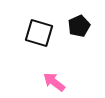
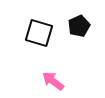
pink arrow: moved 1 px left, 1 px up
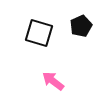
black pentagon: moved 2 px right
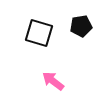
black pentagon: rotated 15 degrees clockwise
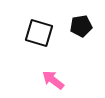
pink arrow: moved 1 px up
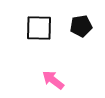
black square: moved 5 px up; rotated 16 degrees counterclockwise
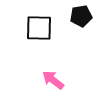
black pentagon: moved 10 px up
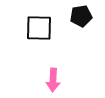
pink arrow: rotated 125 degrees counterclockwise
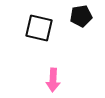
black square: rotated 12 degrees clockwise
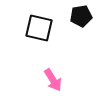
pink arrow: rotated 35 degrees counterclockwise
